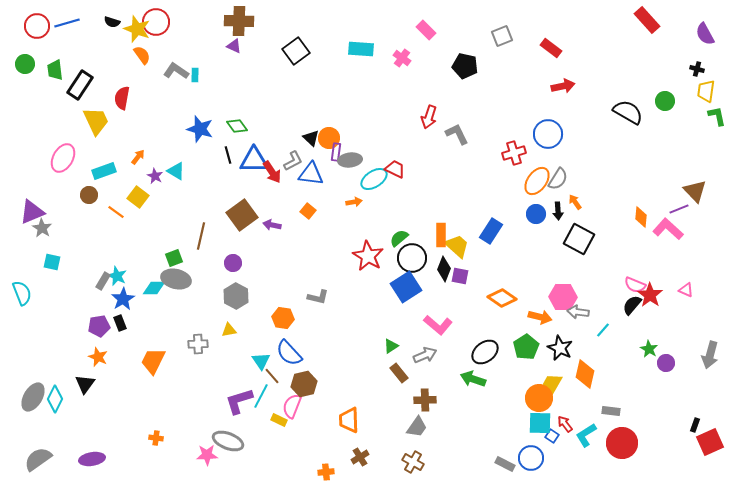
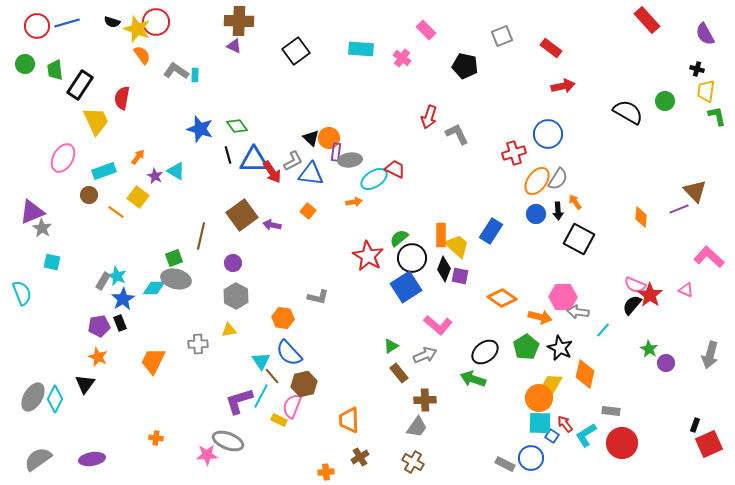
pink L-shape at (668, 229): moved 41 px right, 28 px down
red square at (710, 442): moved 1 px left, 2 px down
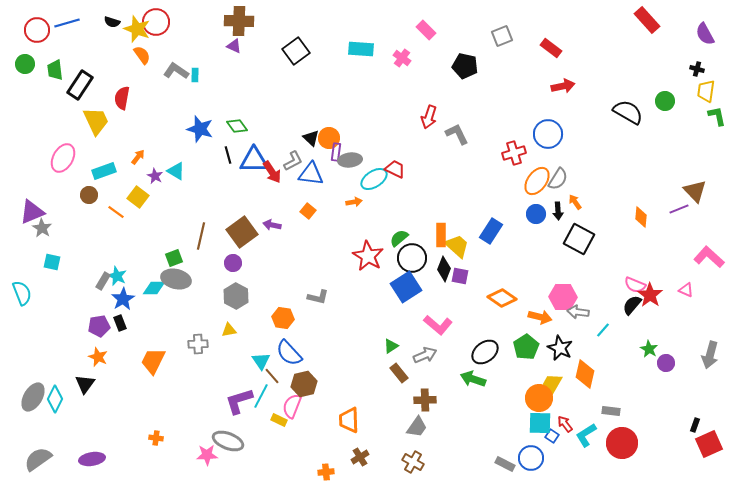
red circle at (37, 26): moved 4 px down
brown square at (242, 215): moved 17 px down
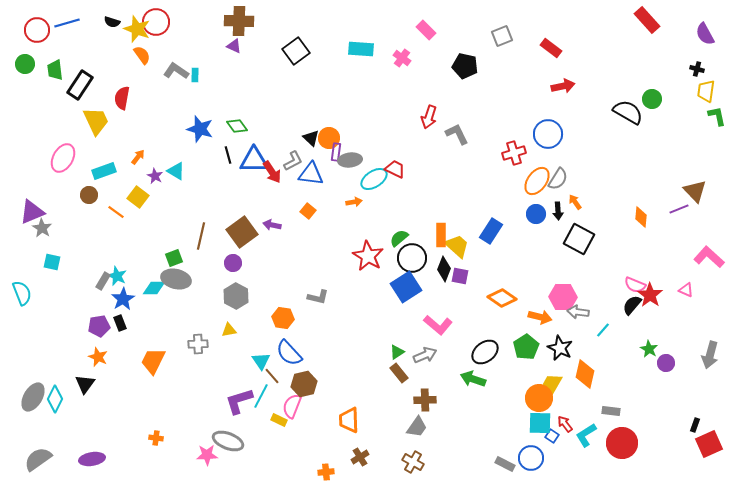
green circle at (665, 101): moved 13 px left, 2 px up
green triangle at (391, 346): moved 6 px right, 6 px down
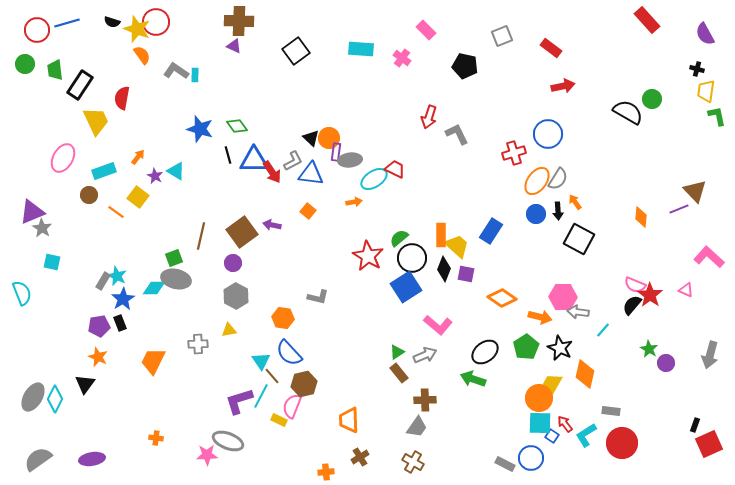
purple square at (460, 276): moved 6 px right, 2 px up
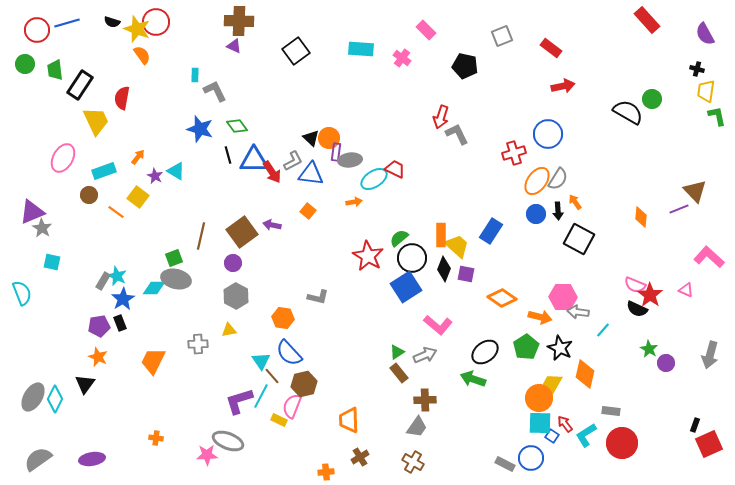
gray L-shape at (176, 71): moved 39 px right, 20 px down; rotated 30 degrees clockwise
red arrow at (429, 117): moved 12 px right
black semicircle at (632, 305): moved 5 px right, 4 px down; rotated 105 degrees counterclockwise
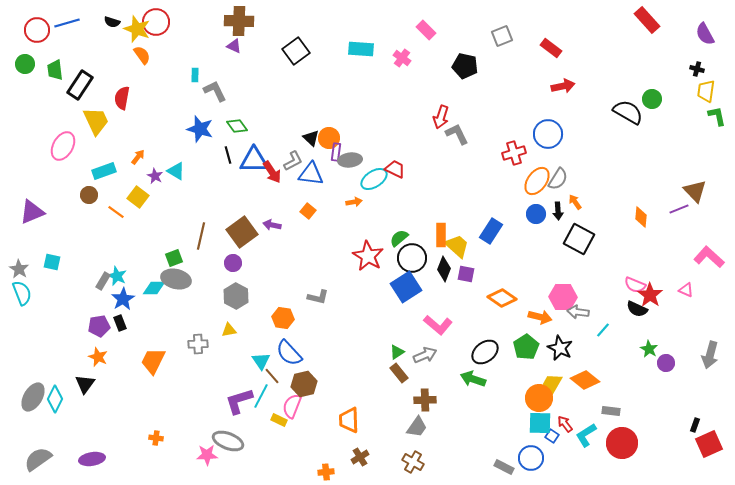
pink ellipse at (63, 158): moved 12 px up
gray star at (42, 228): moved 23 px left, 41 px down
orange diamond at (585, 374): moved 6 px down; rotated 64 degrees counterclockwise
gray rectangle at (505, 464): moved 1 px left, 3 px down
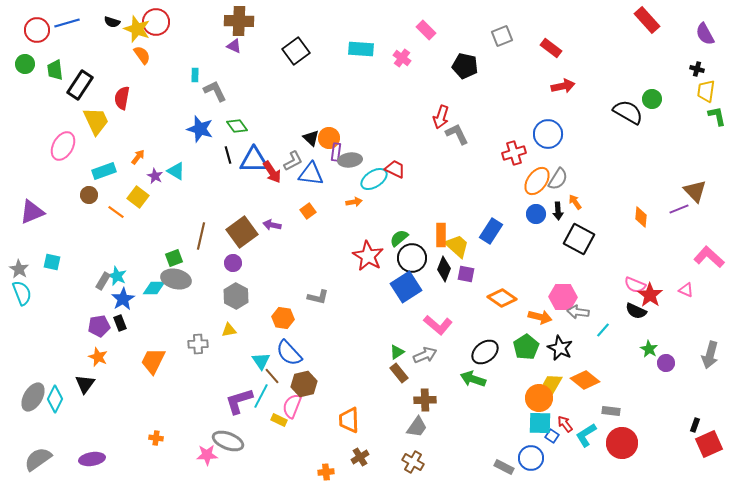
orange square at (308, 211): rotated 14 degrees clockwise
black semicircle at (637, 309): moved 1 px left, 2 px down
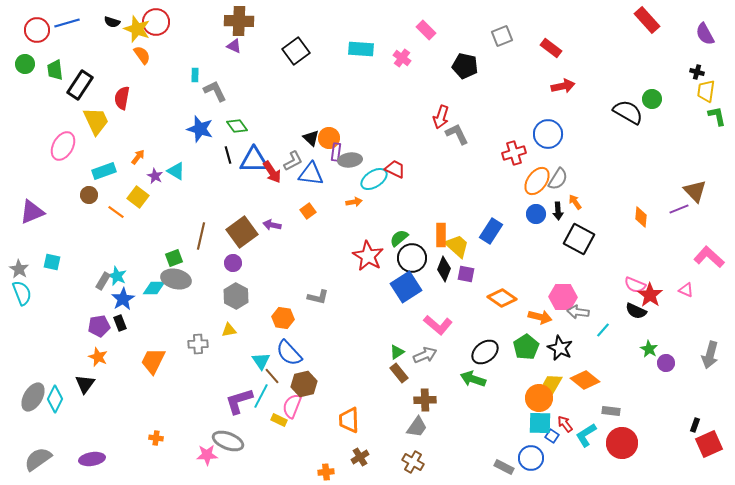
black cross at (697, 69): moved 3 px down
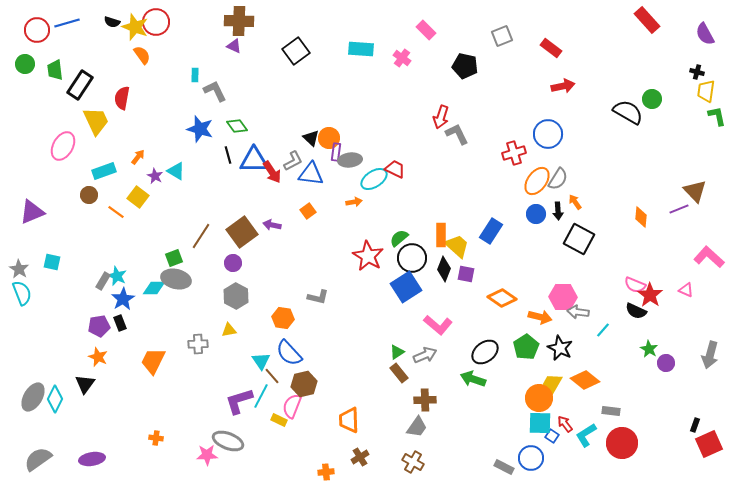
yellow star at (137, 29): moved 2 px left, 2 px up
brown line at (201, 236): rotated 20 degrees clockwise
